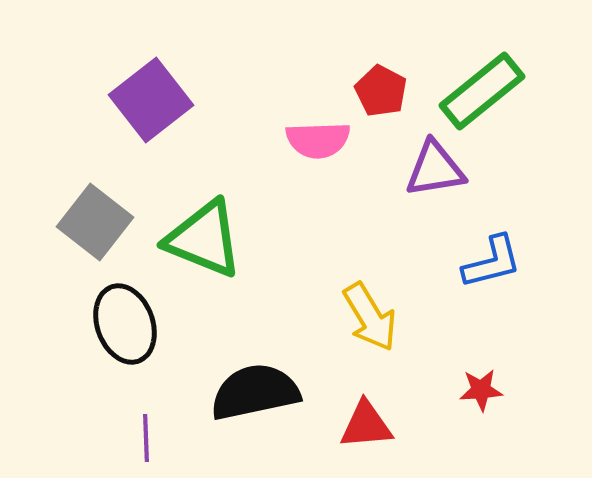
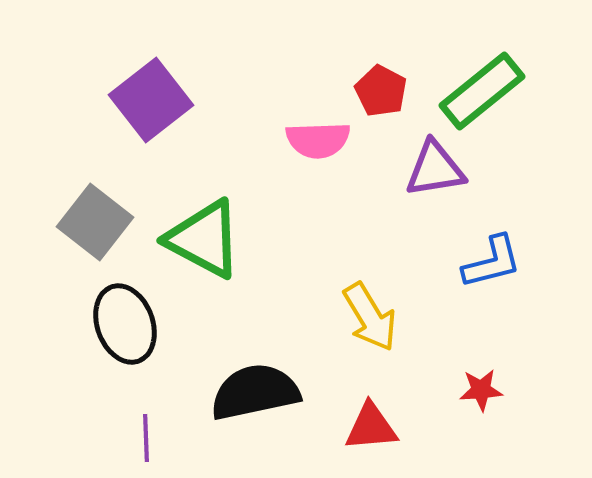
green triangle: rotated 6 degrees clockwise
red triangle: moved 5 px right, 2 px down
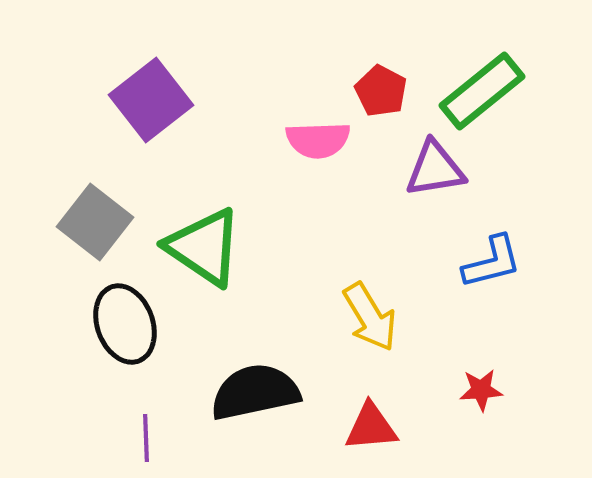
green triangle: moved 8 px down; rotated 6 degrees clockwise
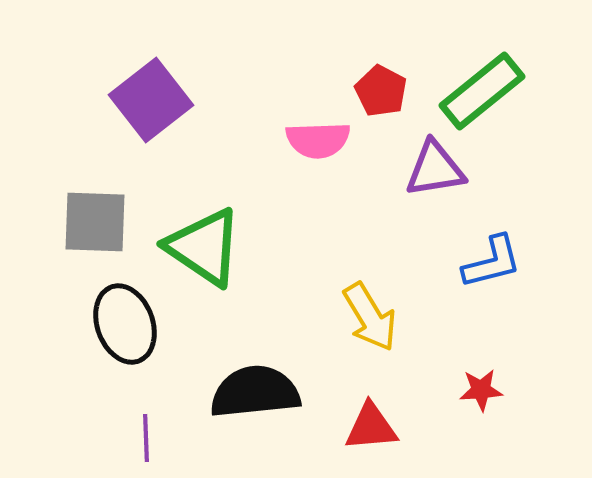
gray square: rotated 36 degrees counterclockwise
black semicircle: rotated 6 degrees clockwise
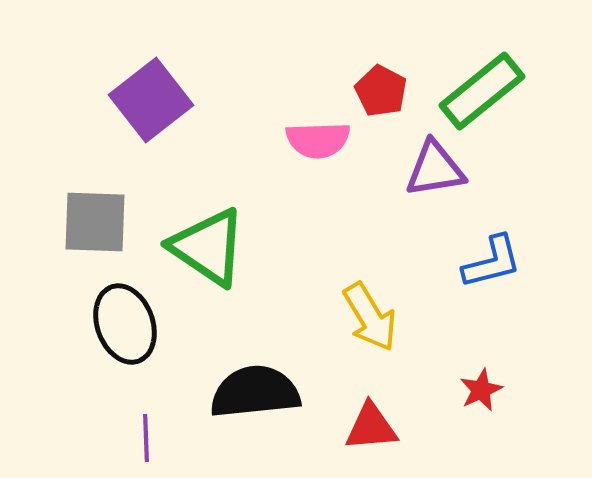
green triangle: moved 4 px right
red star: rotated 21 degrees counterclockwise
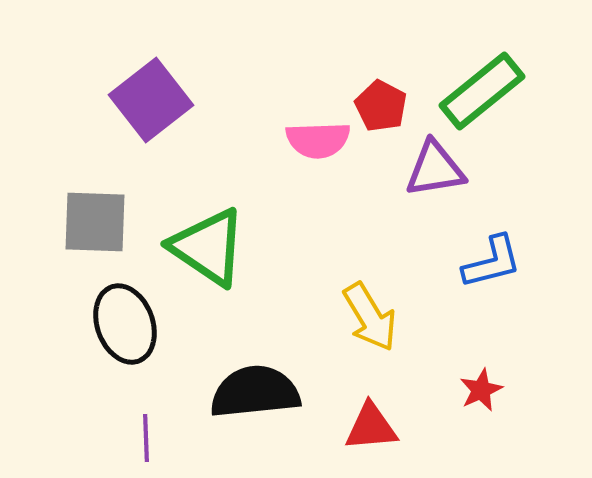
red pentagon: moved 15 px down
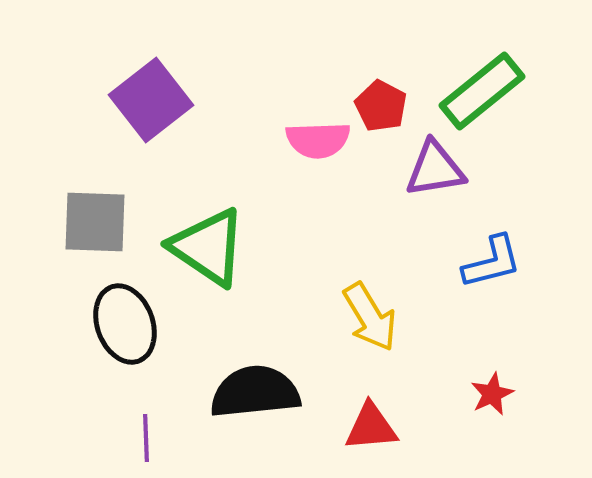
red star: moved 11 px right, 4 px down
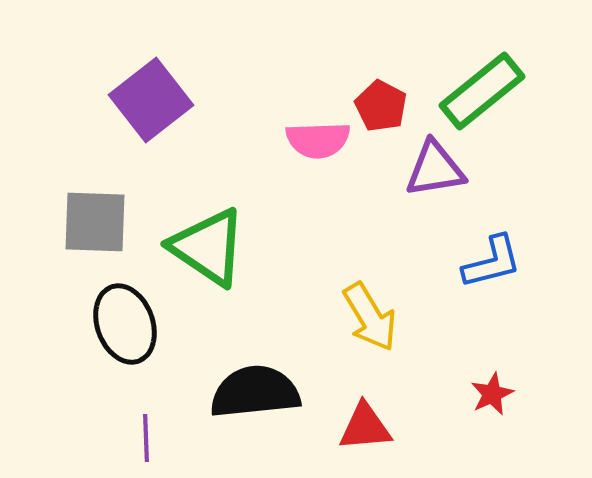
red triangle: moved 6 px left
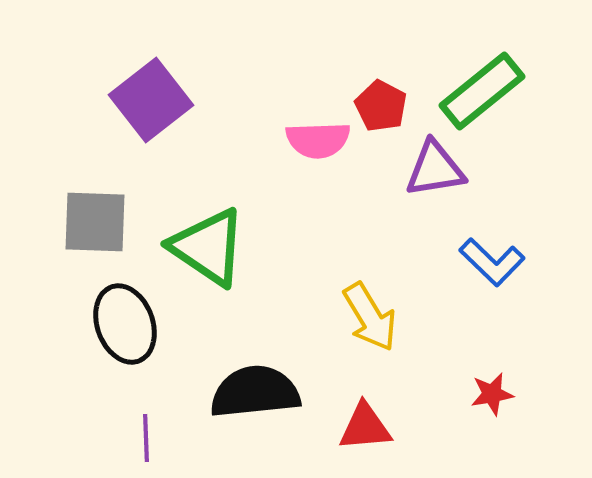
blue L-shape: rotated 58 degrees clockwise
red star: rotated 15 degrees clockwise
